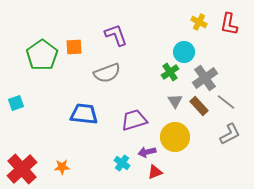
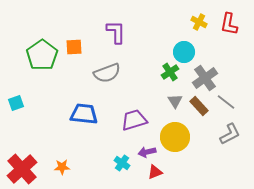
purple L-shape: moved 3 px up; rotated 20 degrees clockwise
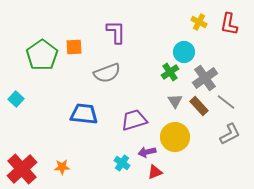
cyan square: moved 4 px up; rotated 28 degrees counterclockwise
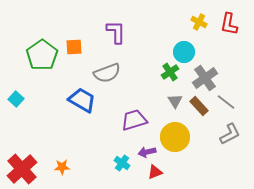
blue trapezoid: moved 2 px left, 14 px up; rotated 24 degrees clockwise
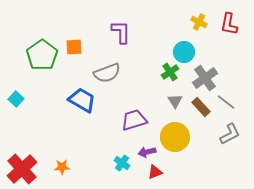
purple L-shape: moved 5 px right
brown rectangle: moved 2 px right, 1 px down
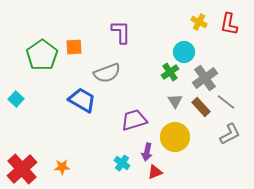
purple arrow: rotated 66 degrees counterclockwise
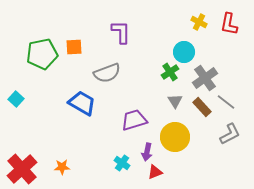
green pentagon: moved 1 px up; rotated 24 degrees clockwise
blue trapezoid: moved 3 px down
brown rectangle: moved 1 px right
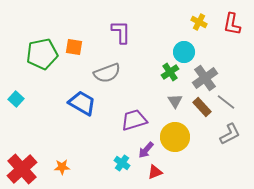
red L-shape: moved 3 px right
orange square: rotated 12 degrees clockwise
purple arrow: moved 1 px left, 2 px up; rotated 30 degrees clockwise
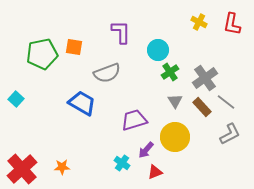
cyan circle: moved 26 px left, 2 px up
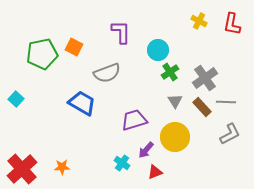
yellow cross: moved 1 px up
orange square: rotated 18 degrees clockwise
gray line: rotated 36 degrees counterclockwise
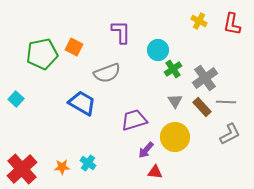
green cross: moved 3 px right, 3 px up
cyan cross: moved 34 px left
red triangle: rotated 28 degrees clockwise
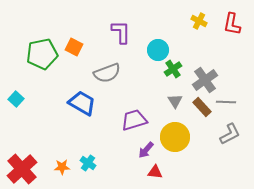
gray cross: moved 2 px down
